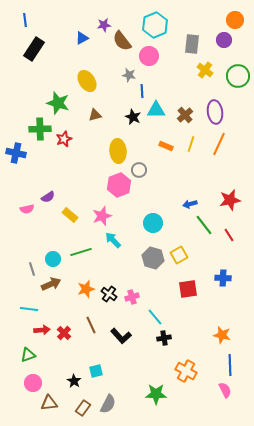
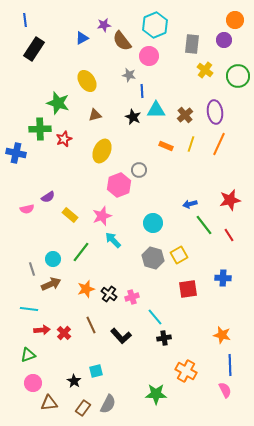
yellow ellipse at (118, 151): moved 16 px left; rotated 30 degrees clockwise
green line at (81, 252): rotated 35 degrees counterclockwise
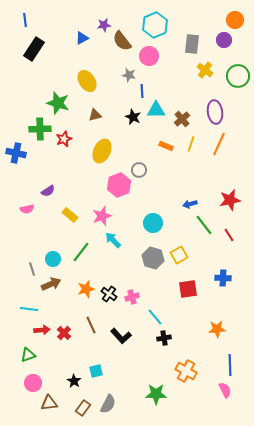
brown cross at (185, 115): moved 3 px left, 4 px down
purple semicircle at (48, 197): moved 6 px up
orange star at (222, 335): moved 5 px left, 6 px up; rotated 18 degrees counterclockwise
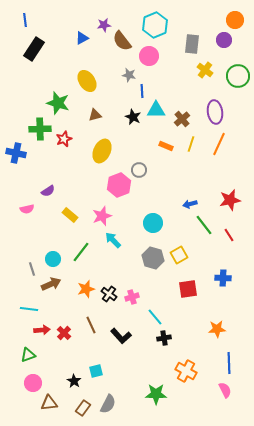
blue line at (230, 365): moved 1 px left, 2 px up
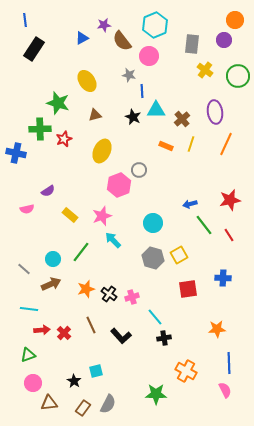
orange line at (219, 144): moved 7 px right
gray line at (32, 269): moved 8 px left; rotated 32 degrees counterclockwise
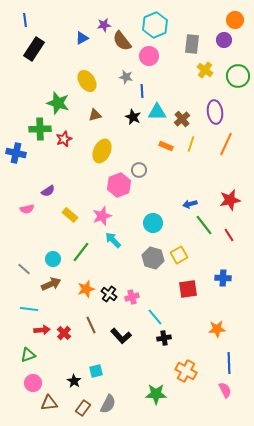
gray star at (129, 75): moved 3 px left, 2 px down
cyan triangle at (156, 110): moved 1 px right, 2 px down
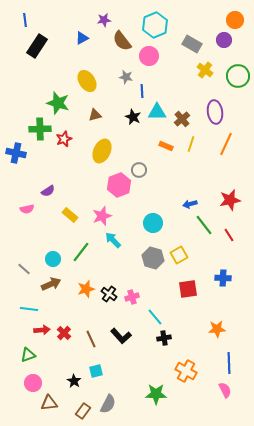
purple star at (104, 25): moved 5 px up
gray rectangle at (192, 44): rotated 66 degrees counterclockwise
black rectangle at (34, 49): moved 3 px right, 3 px up
brown line at (91, 325): moved 14 px down
brown rectangle at (83, 408): moved 3 px down
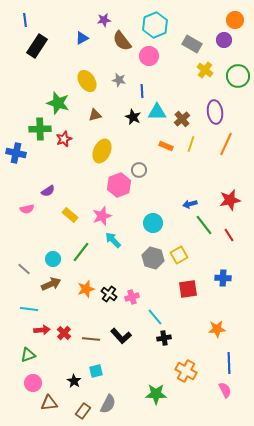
gray star at (126, 77): moved 7 px left, 3 px down
brown line at (91, 339): rotated 60 degrees counterclockwise
